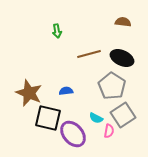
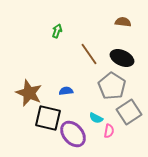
green arrow: rotated 152 degrees counterclockwise
brown line: rotated 70 degrees clockwise
gray square: moved 6 px right, 3 px up
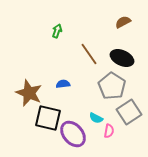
brown semicircle: rotated 35 degrees counterclockwise
blue semicircle: moved 3 px left, 7 px up
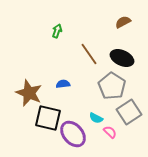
pink semicircle: moved 1 px right, 1 px down; rotated 56 degrees counterclockwise
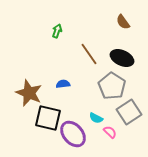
brown semicircle: rotated 98 degrees counterclockwise
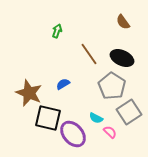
blue semicircle: rotated 24 degrees counterclockwise
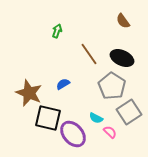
brown semicircle: moved 1 px up
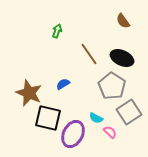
purple ellipse: rotated 68 degrees clockwise
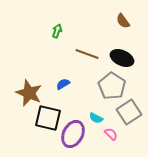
brown line: moved 2 px left; rotated 35 degrees counterclockwise
pink semicircle: moved 1 px right, 2 px down
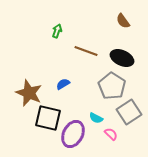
brown line: moved 1 px left, 3 px up
